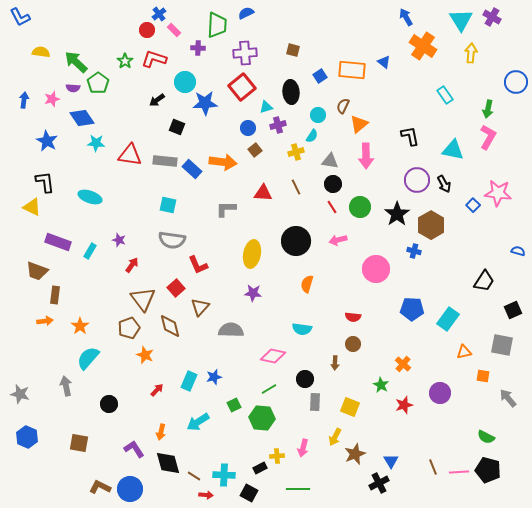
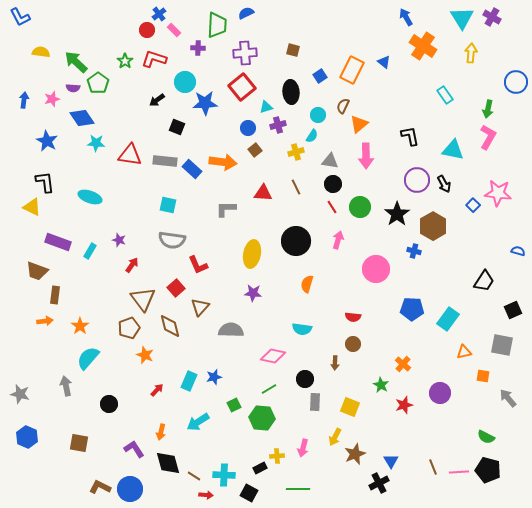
cyan triangle at (461, 20): moved 1 px right, 2 px up
orange rectangle at (352, 70): rotated 68 degrees counterclockwise
brown hexagon at (431, 225): moved 2 px right, 1 px down
pink arrow at (338, 240): rotated 120 degrees clockwise
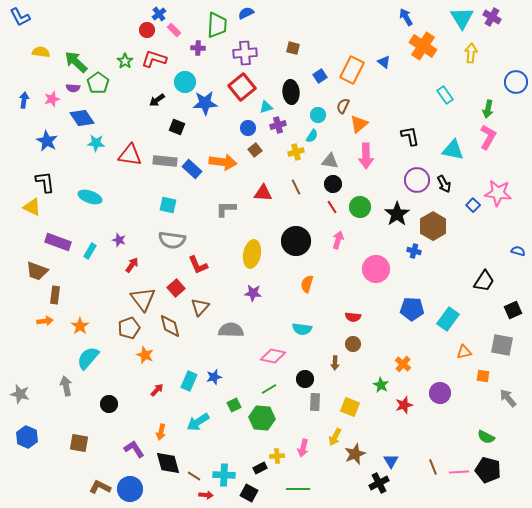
brown square at (293, 50): moved 2 px up
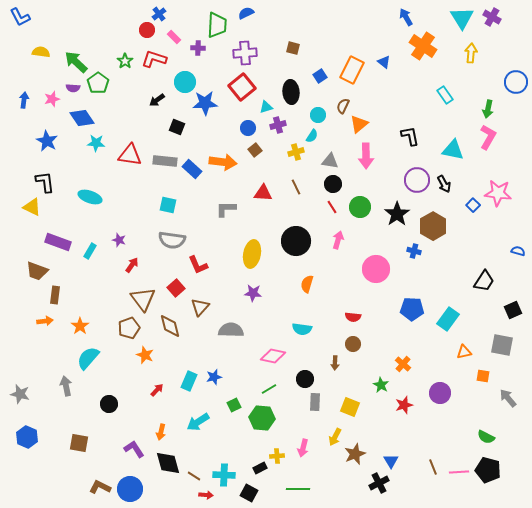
pink rectangle at (174, 30): moved 7 px down
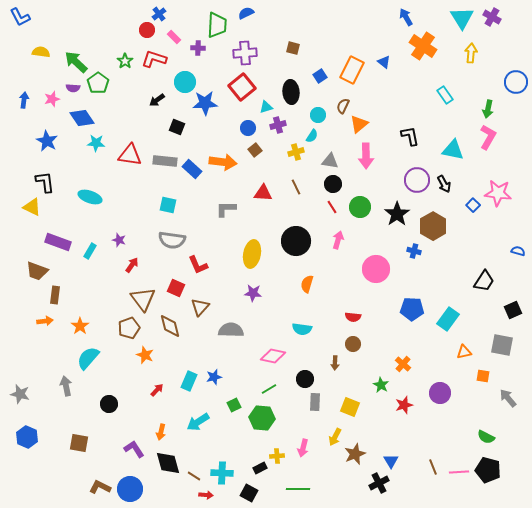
red square at (176, 288): rotated 24 degrees counterclockwise
cyan cross at (224, 475): moved 2 px left, 2 px up
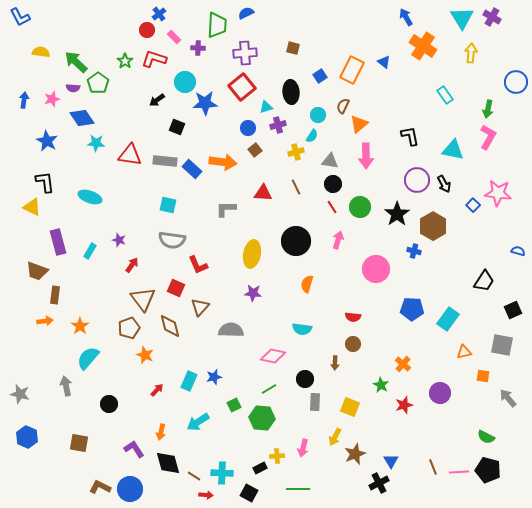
purple rectangle at (58, 242): rotated 55 degrees clockwise
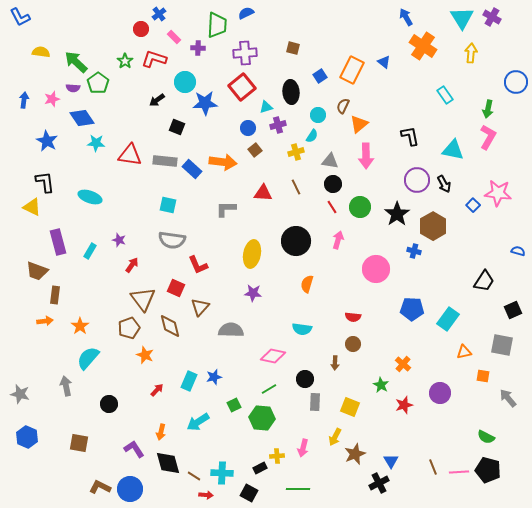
red circle at (147, 30): moved 6 px left, 1 px up
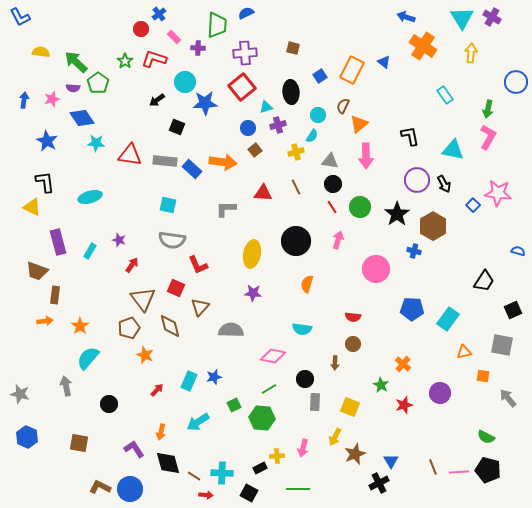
blue arrow at (406, 17): rotated 42 degrees counterclockwise
cyan ellipse at (90, 197): rotated 35 degrees counterclockwise
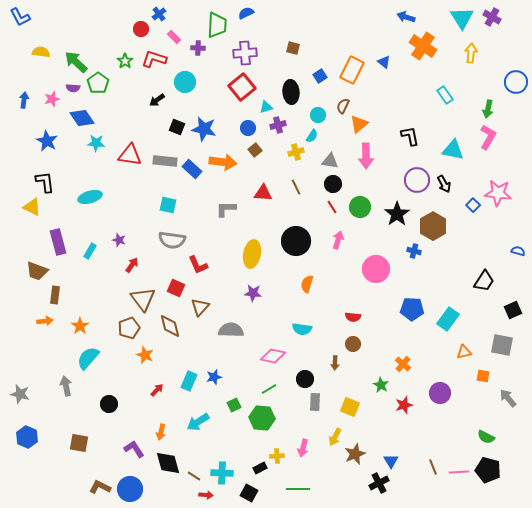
blue star at (205, 103): moved 1 px left, 26 px down; rotated 15 degrees clockwise
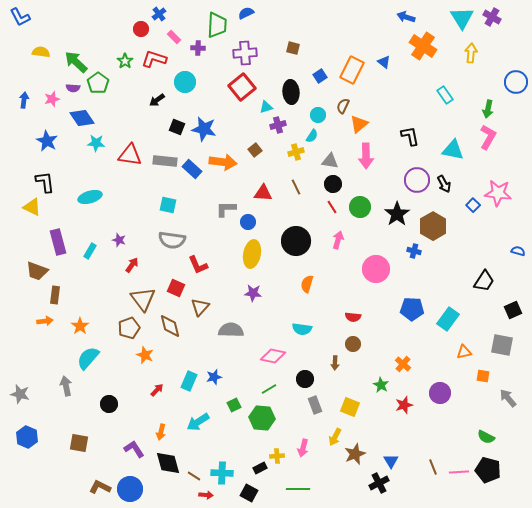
blue circle at (248, 128): moved 94 px down
gray rectangle at (315, 402): moved 3 px down; rotated 24 degrees counterclockwise
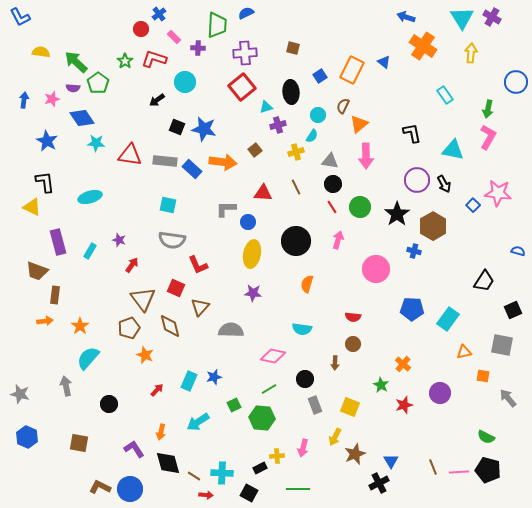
black L-shape at (410, 136): moved 2 px right, 3 px up
